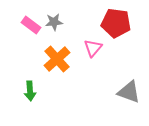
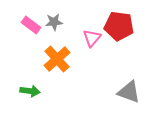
red pentagon: moved 3 px right, 3 px down
pink triangle: moved 1 px left, 10 px up
green arrow: rotated 78 degrees counterclockwise
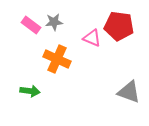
pink triangle: rotated 48 degrees counterclockwise
orange cross: rotated 24 degrees counterclockwise
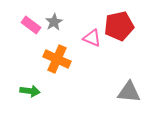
gray star: rotated 24 degrees counterclockwise
red pentagon: rotated 20 degrees counterclockwise
gray triangle: rotated 15 degrees counterclockwise
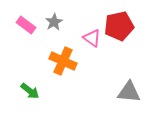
pink rectangle: moved 5 px left
pink triangle: rotated 12 degrees clockwise
orange cross: moved 6 px right, 2 px down
green arrow: rotated 30 degrees clockwise
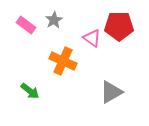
gray star: moved 2 px up
red pentagon: rotated 12 degrees clockwise
gray triangle: moved 18 px left; rotated 35 degrees counterclockwise
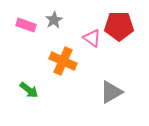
pink rectangle: rotated 18 degrees counterclockwise
green arrow: moved 1 px left, 1 px up
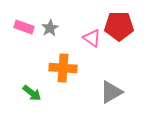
gray star: moved 4 px left, 8 px down
pink rectangle: moved 2 px left, 2 px down
orange cross: moved 7 px down; rotated 20 degrees counterclockwise
green arrow: moved 3 px right, 3 px down
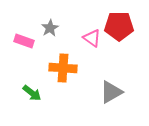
pink rectangle: moved 14 px down
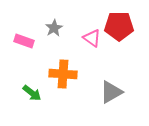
gray star: moved 4 px right
orange cross: moved 6 px down
